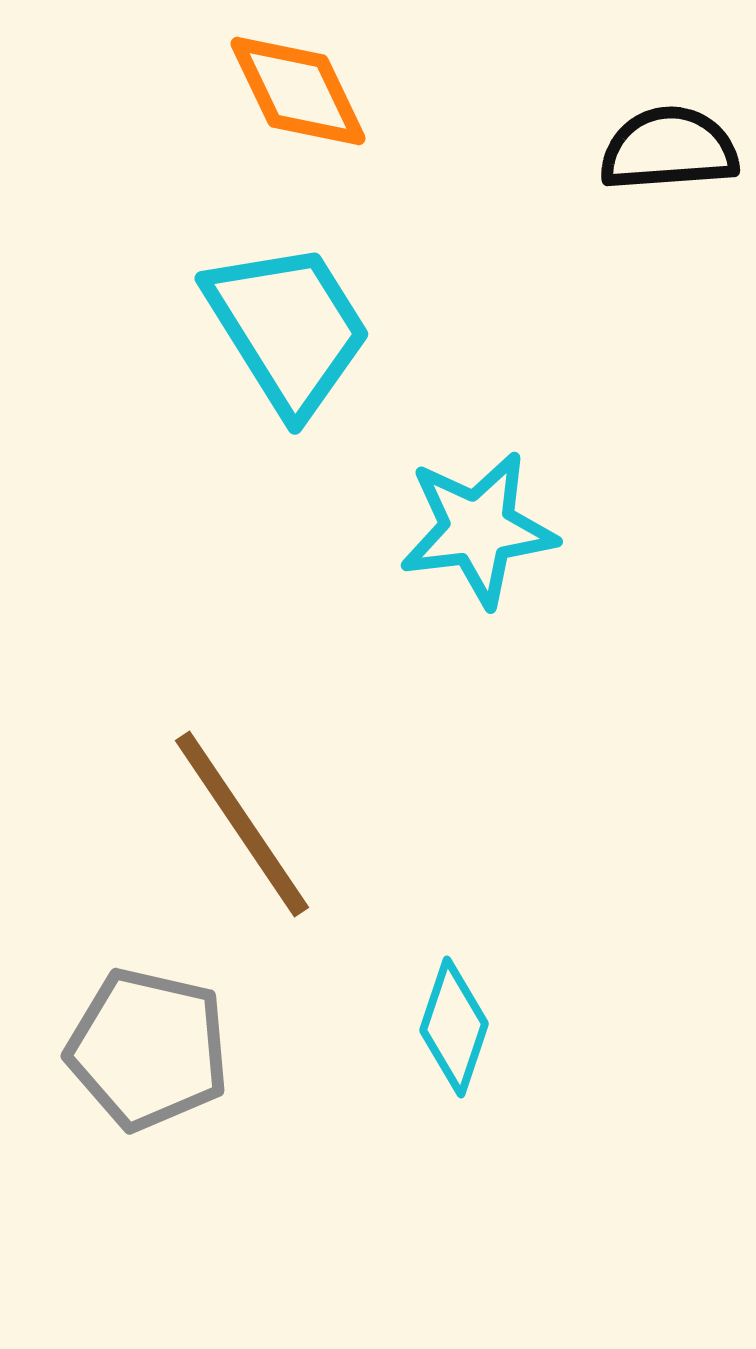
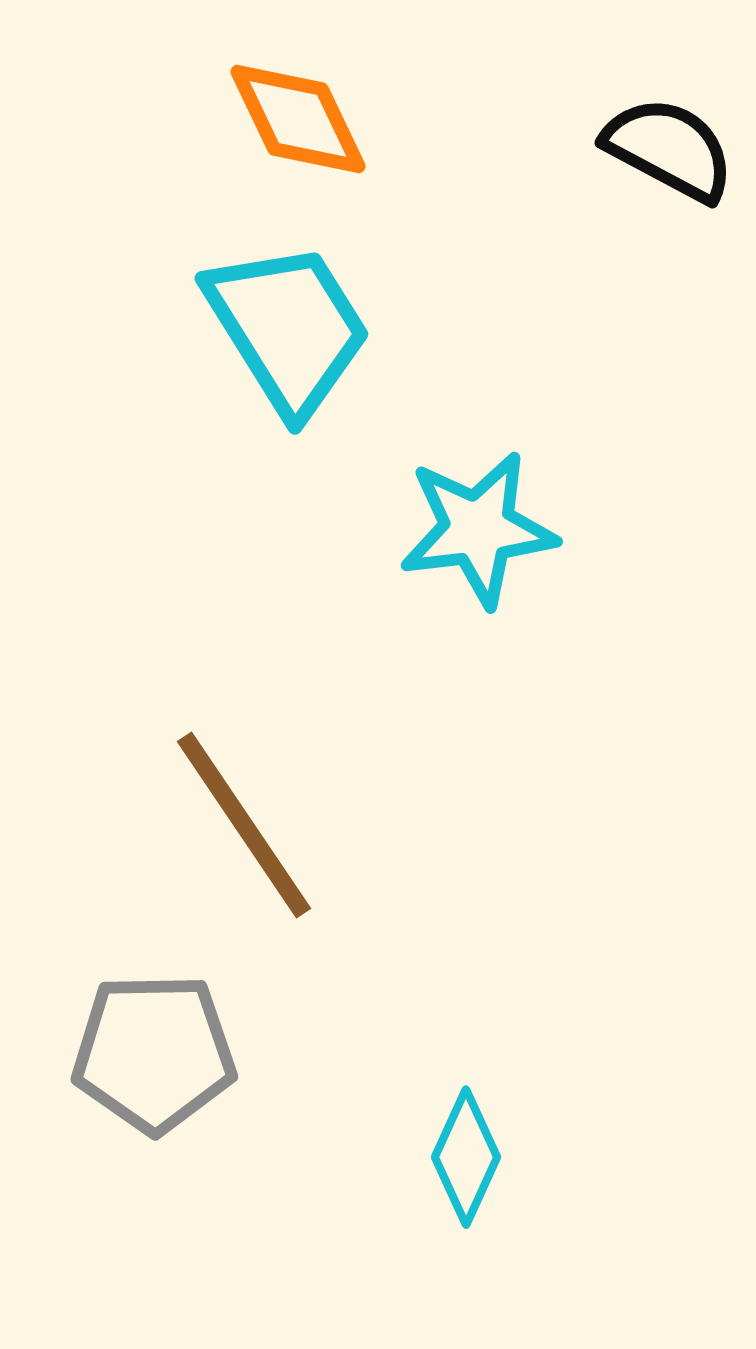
orange diamond: moved 28 px down
black semicircle: rotated 32 degrees clockwise
brown line: moved 2 px right, 1 px down
cyan diamond: moved 12 px right, 130 px down; rotated 6 degrees clockwise
gray pentagon: moved 6 px right, 4 px down; rotated 14 degrees counterclockwise
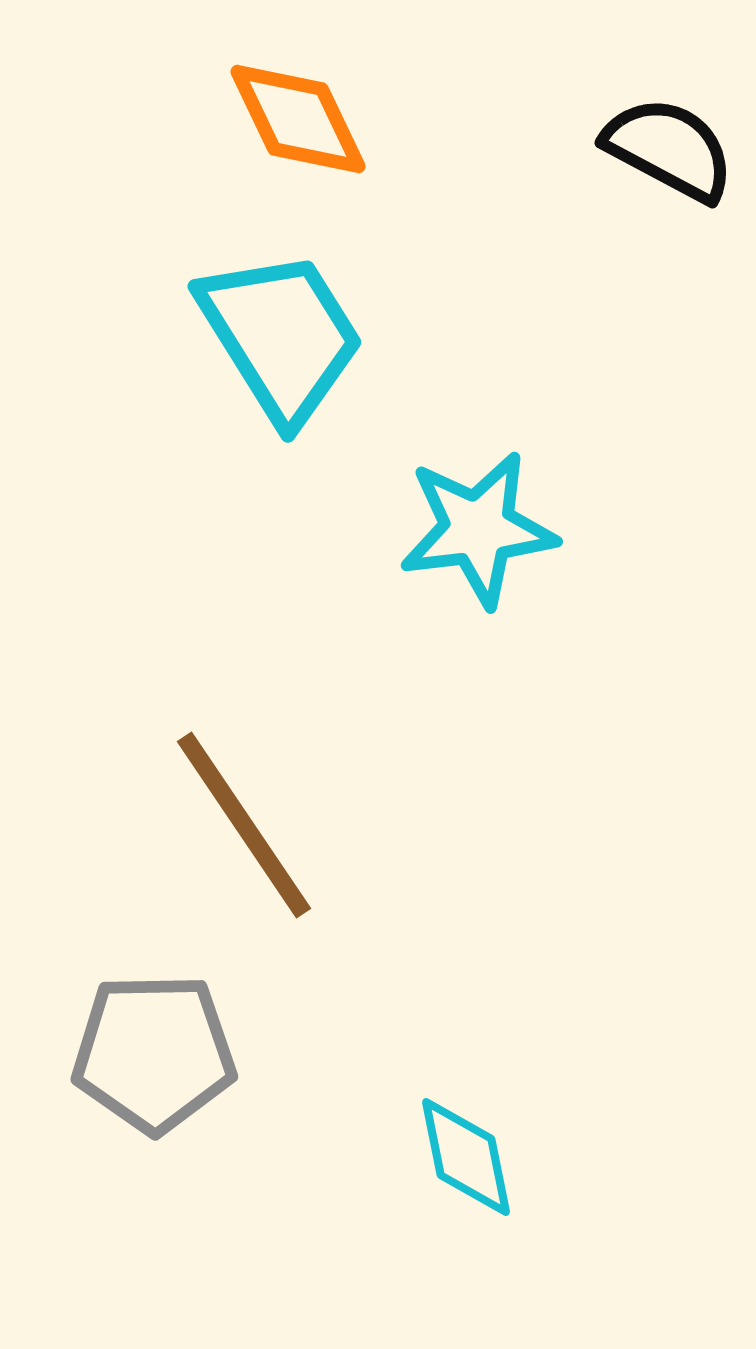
cyan trapezoid: moved 7 px left, 8 px down
cyan diamond: rotated 36 degrees counterclockwise
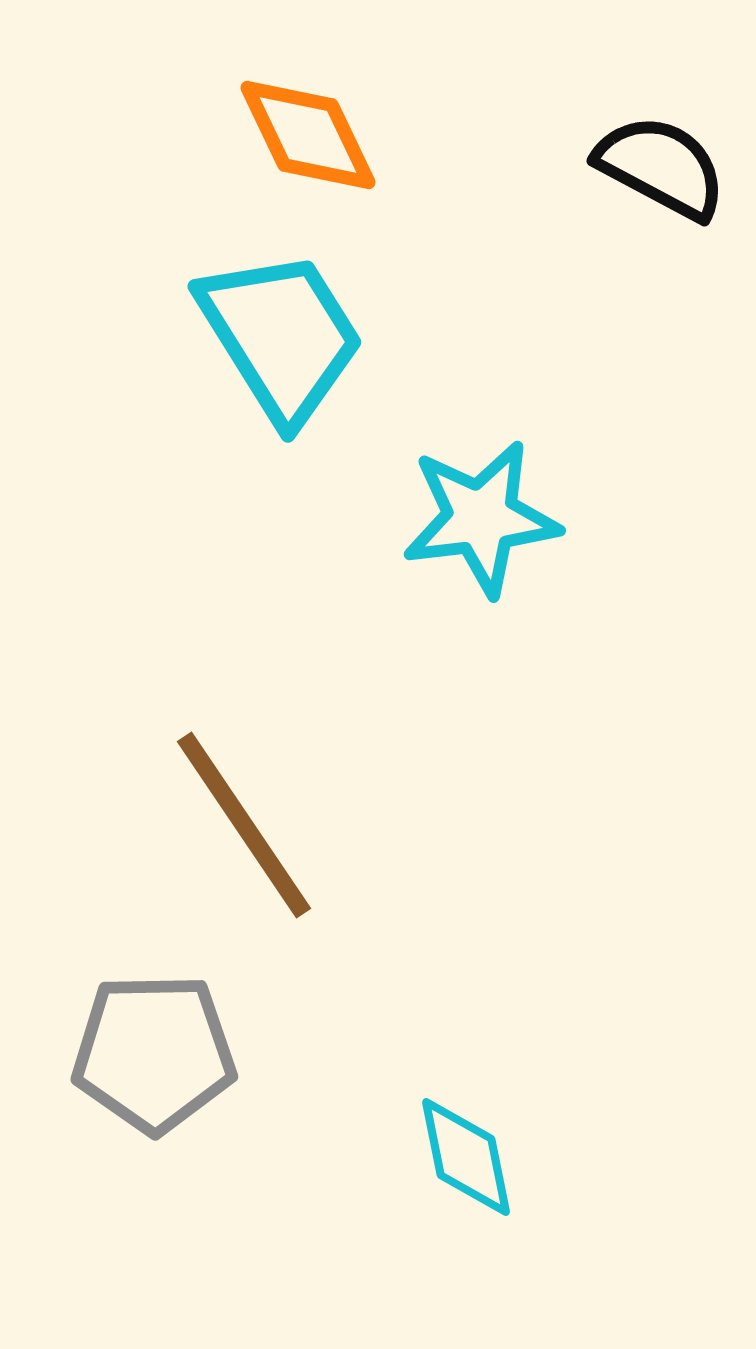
orange diamond: moved 10 px right, 16 px down
black semicircle: moved 8 px left, 18 px down
cyan star: moved 3 px right, 11 px up
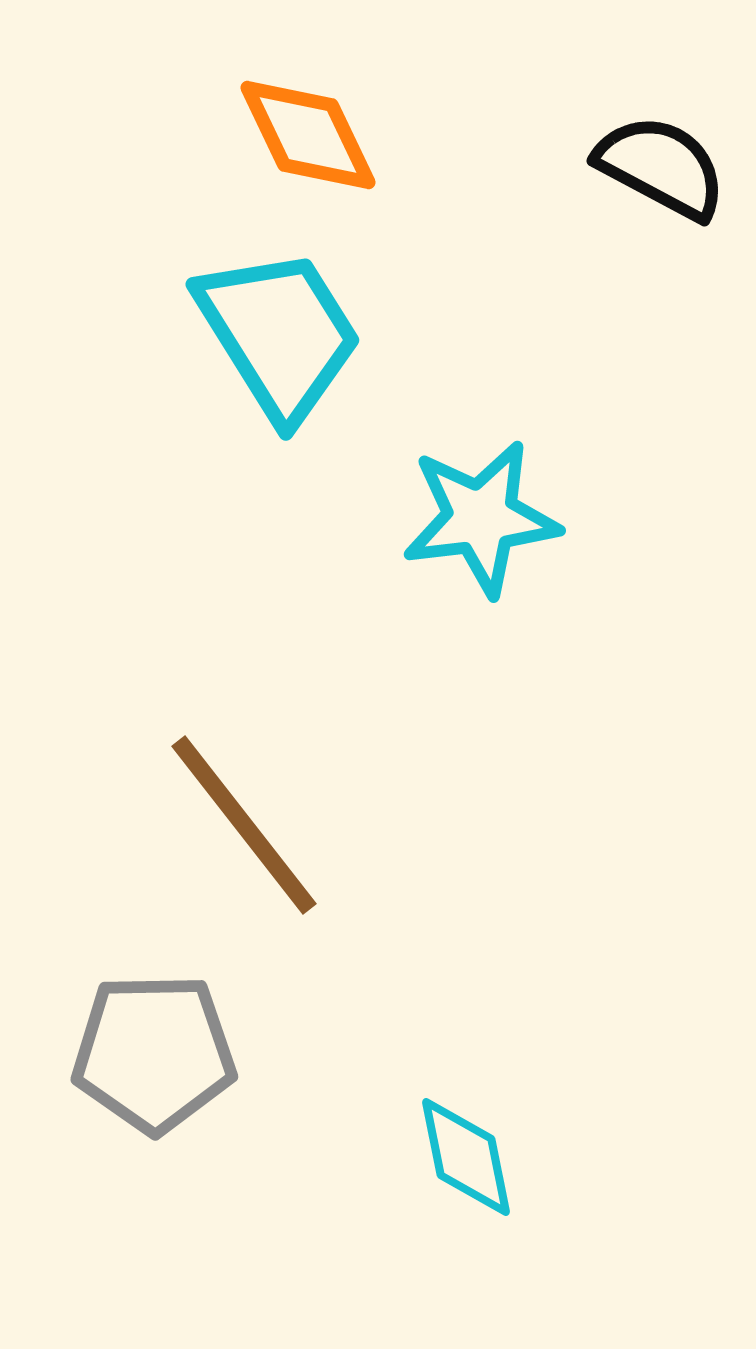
cyan trapezoid: moved 2 px left, 2 px up
brown line: rotated 4 degrees counterclockwise
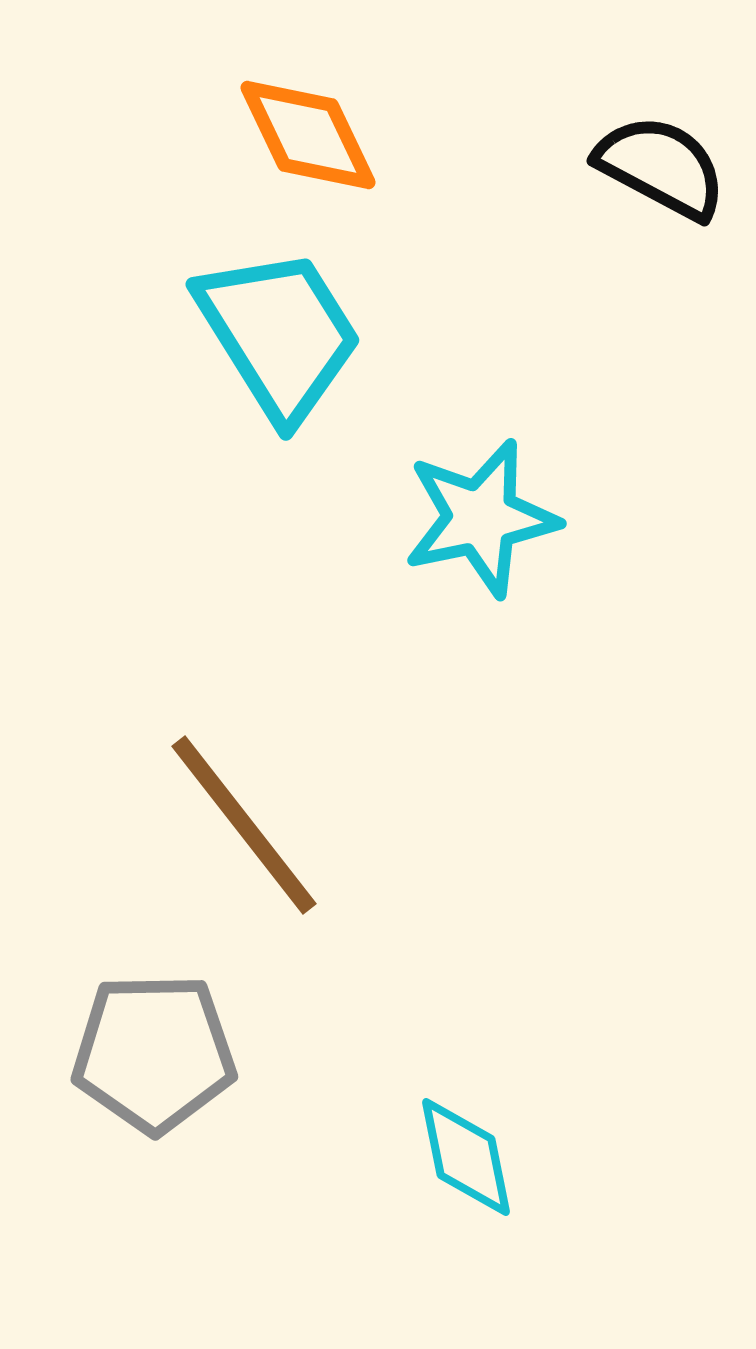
cyan star: rotated 5 degrees counterclockwise
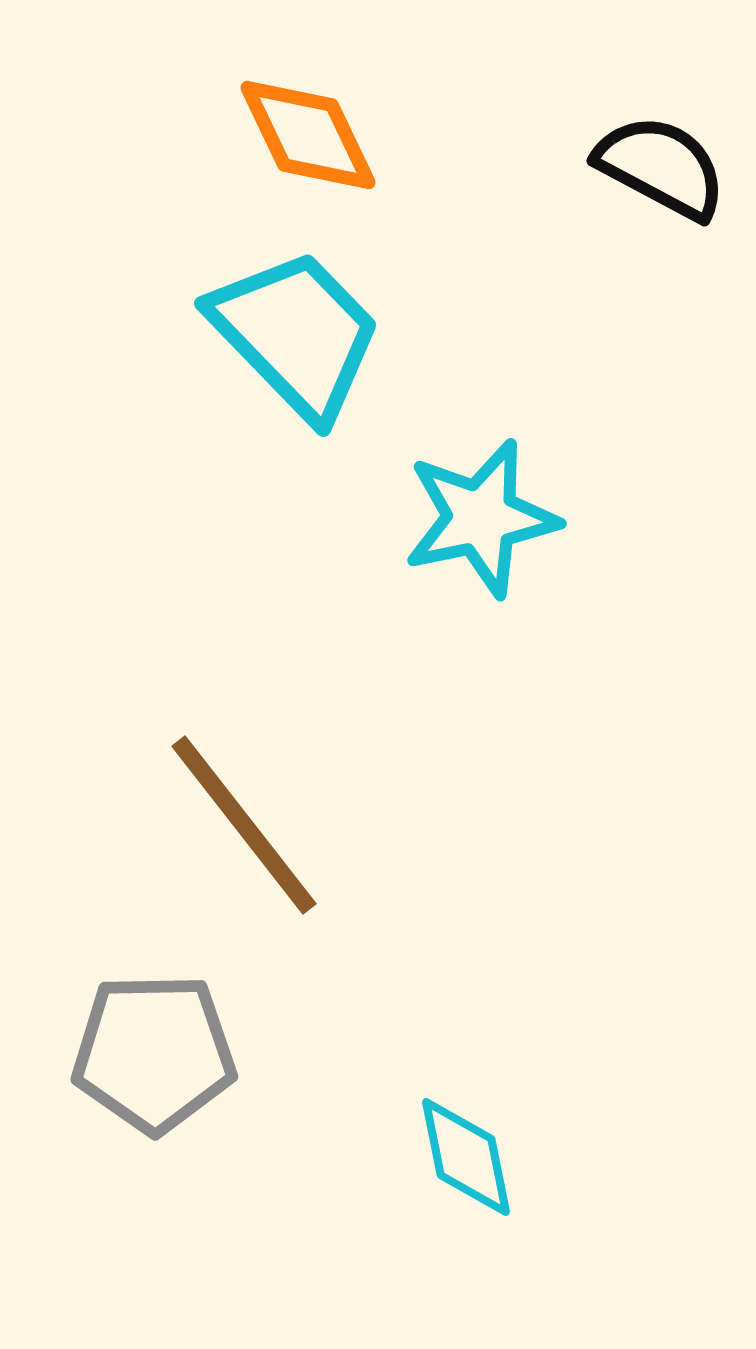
cyan trapezoid: moved 17 px right; rotated 12 degrees counterclockwise
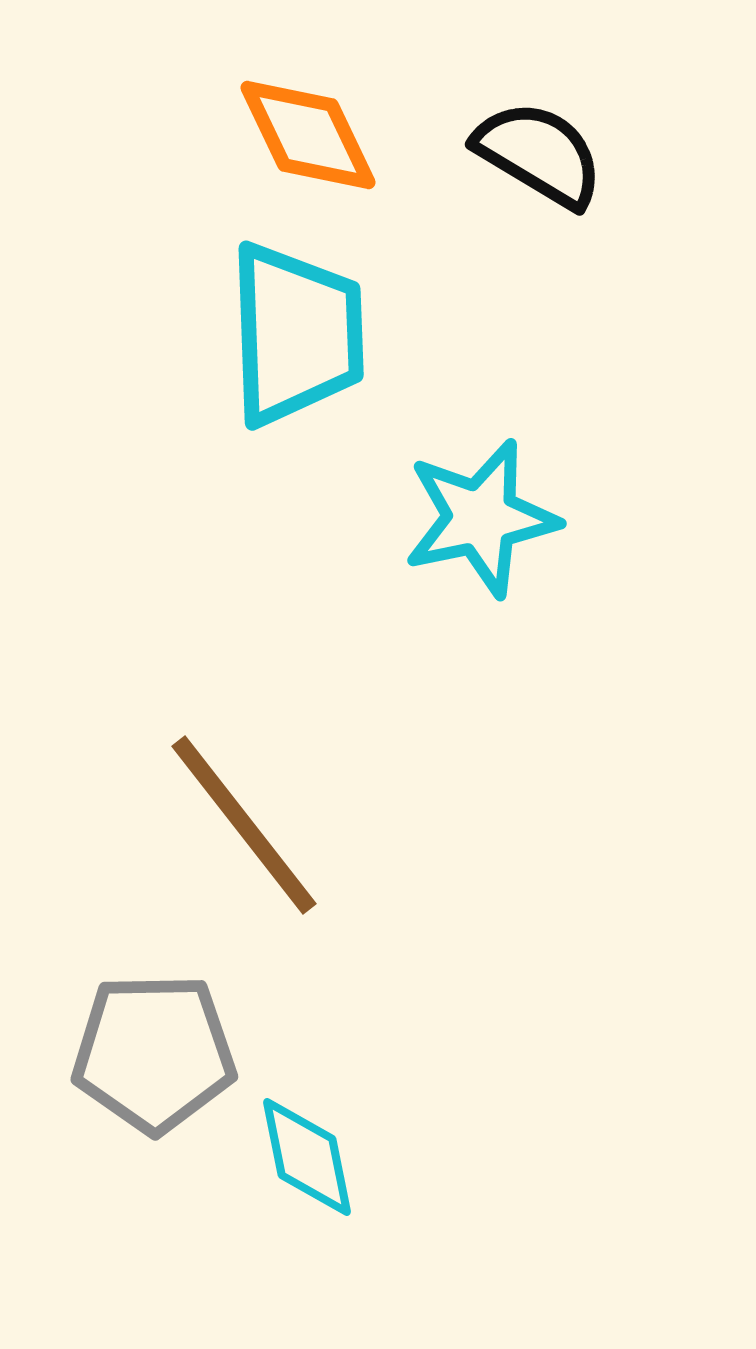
black semicircle: moved 122 px left, 13 px up; rotated 3 degrees clockwise
cyan trapezoid: rotated 42 degrees clockwise
cyan diamond: moved 159 px left
